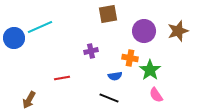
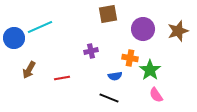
purple circle: moved 1 px left, 2 px up
brown arrow: moved 30 px up
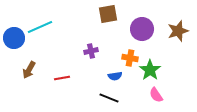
purple circle: moved 1 px left
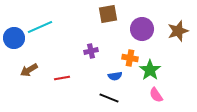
brown arrow: rotated 30 degrees clockwise
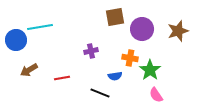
brown square: moved 7 px right, 3 px down
cyan line: rotated 15 degrees clockwise
blue circle: moved 2 px right, 2 px down
black line: moved 9 px left, 5 px up
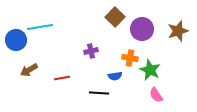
brown square: rotated 36 degrees counterclockwise
green star: rotated 10 degrees counterclockwise
black line: moved 1 px left; rotated 18 degrees counterclockwise
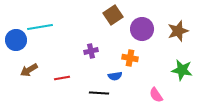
brown square: moved 2 px left, 2 px up; rotated 12 degrees clockwise
green star: moved 32 px right; rotated 15 degrees counterclockwise
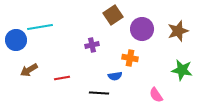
purple cross: moved 1 px right, 6 px up
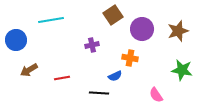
cyan line: moved 11 px right, 7 px up
blue semicircle: rotated 16 degrees counterclockwise
